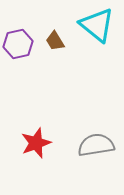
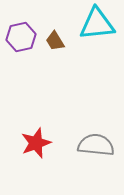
cyan triangle: moved 1 px up; rotated 45 degrees counterclockwise
purple hexagon: moved 3 px right, 7 px up
gray semicircle: rotated 15 degrees clockwise
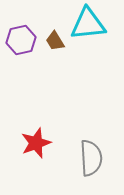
cyan triangle: moved 9 px left
purple hexagon: moved 3 px down
gray semicircle: moved 5 px left, 13 px down; rotated 81 degrees clockwise
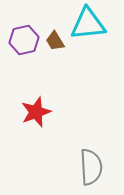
purple hexagon: moved 3 px right
red star: moved 31 px up
gray semicircle: moved 9 px down
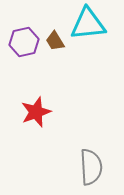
purple hexagon: moved 2 px down
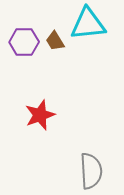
purple hexagon: rotated 12 degrees clockwise
red star: moved 4 px right, 3 px down
gray semicircle: moved 4 px down
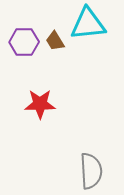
red star: moved 11 px up; rotated 20 degrees clockwise
